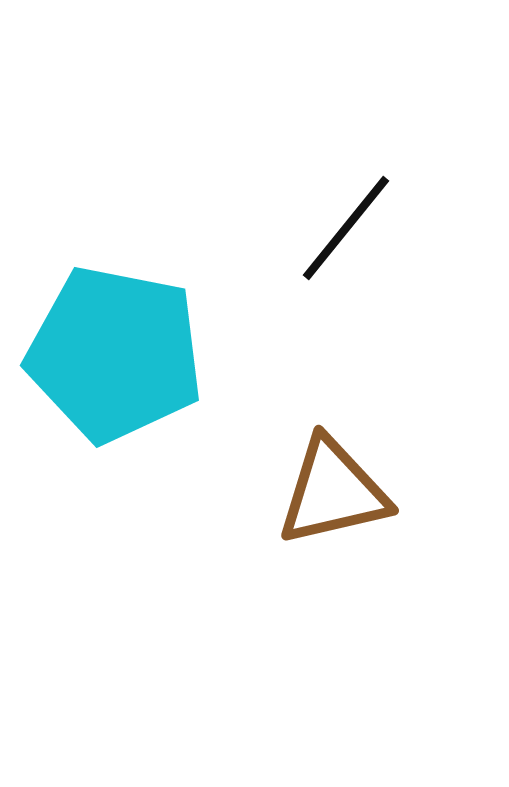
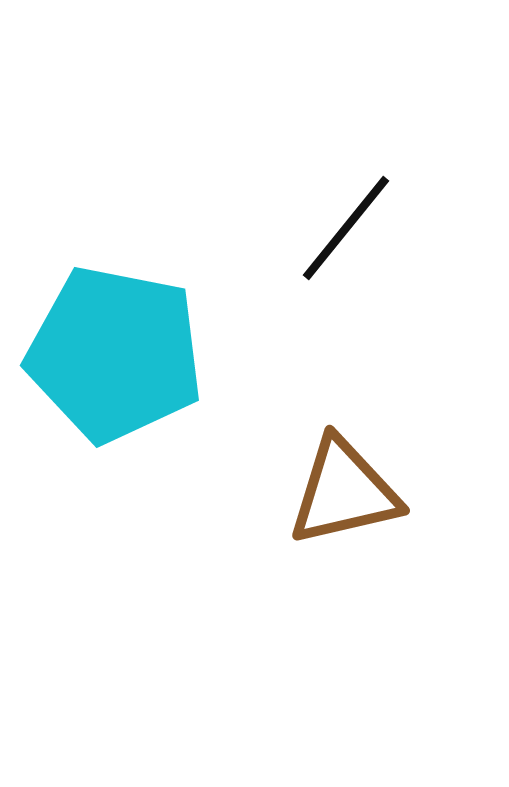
brown triangle: moved 11 px right
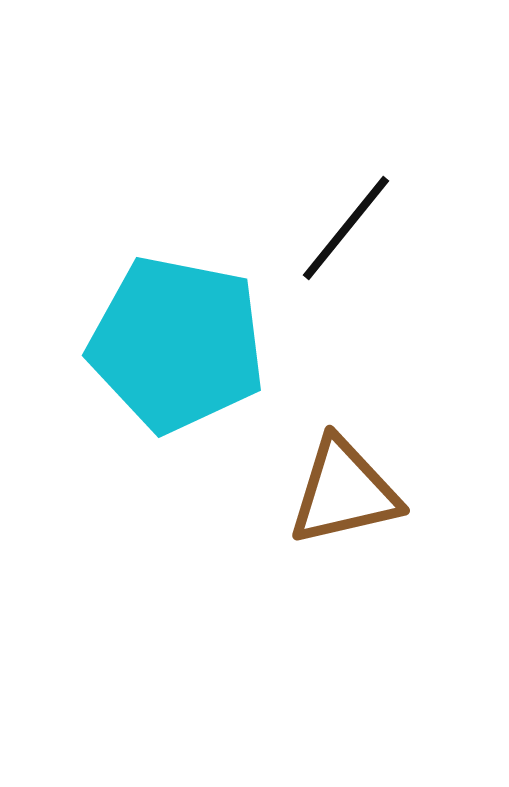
cyan pentagon: moved 62 px right, 10 px up
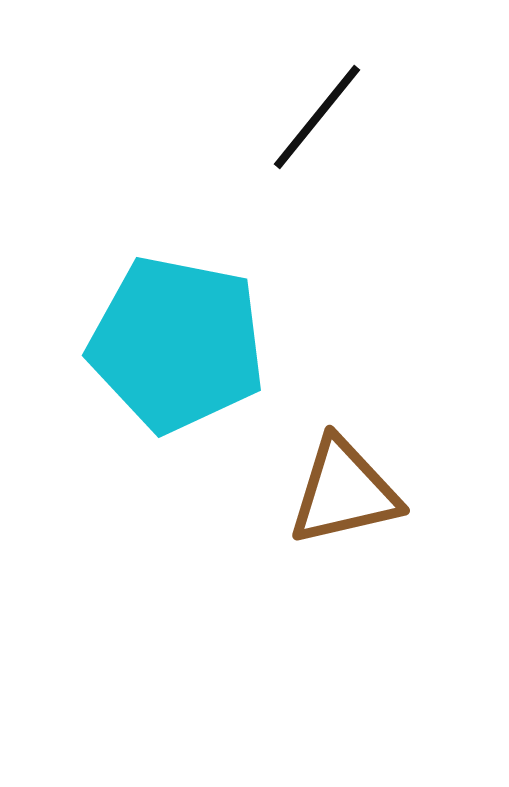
black line: moved 29 px left, 111 px up
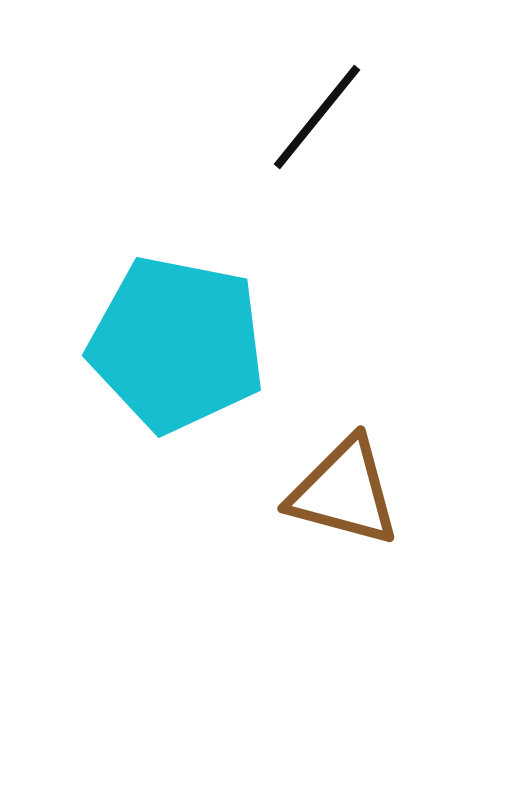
brown triangle: rotated 28 degrees clockwise
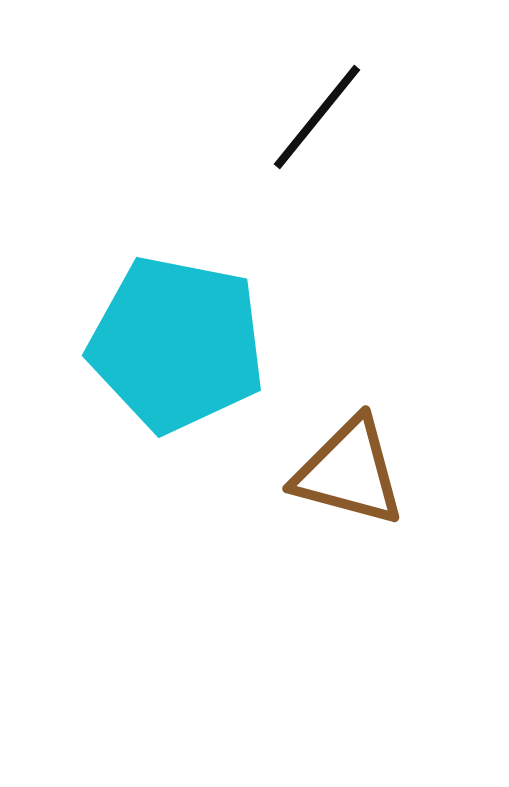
brown triangle: moved 5 px right, 20 px up
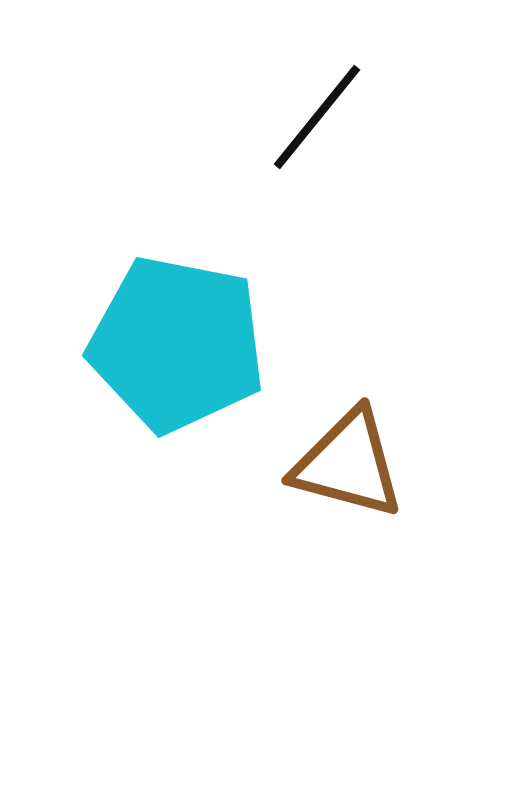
brown triangle: moved 1 px left, 8 px up
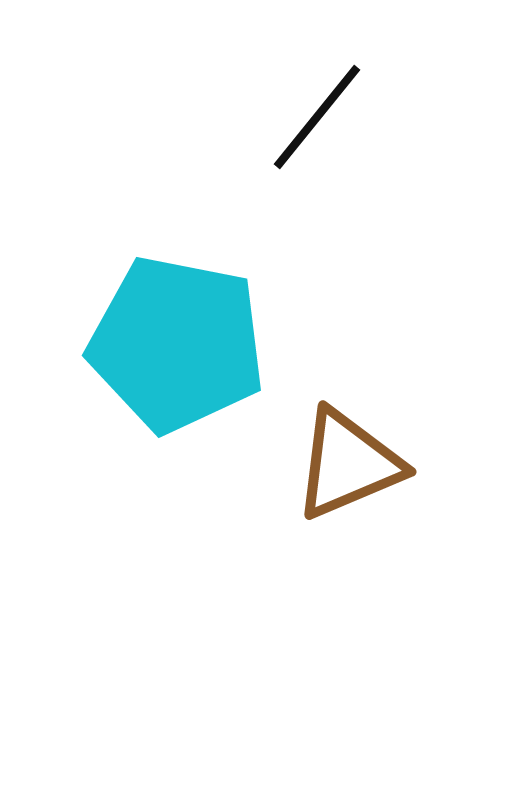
brown triangle: rotated 38 degrees counterclockwise
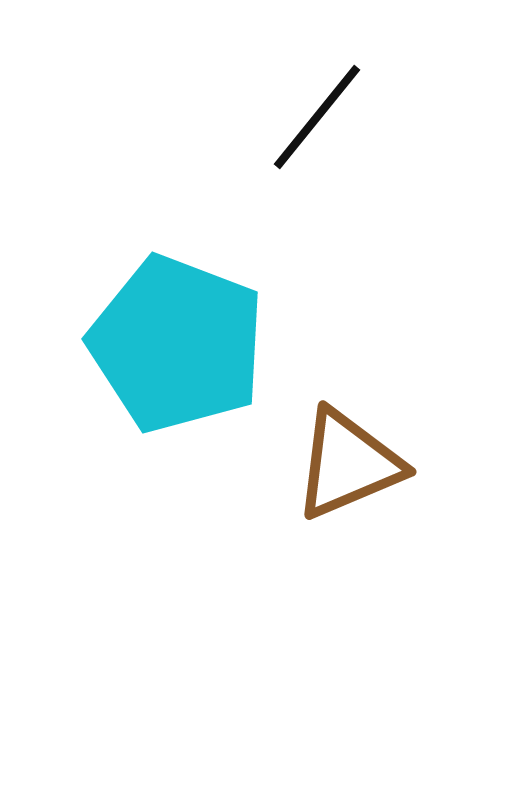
cyan pentagon: rotated 10 degrees clockwise
